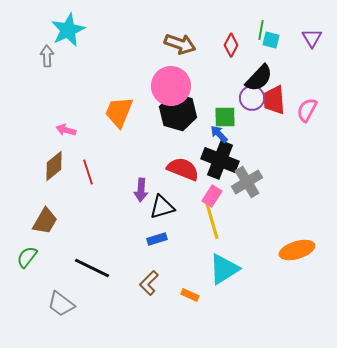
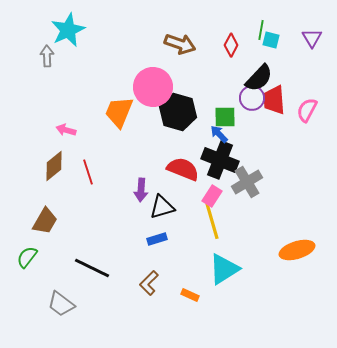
pink circle: moved 18 px left, 1 px down
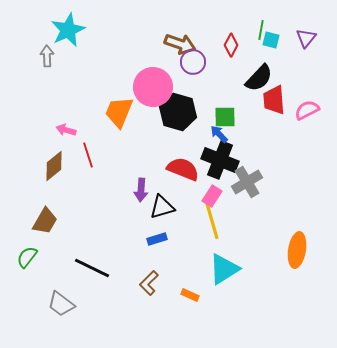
purple triangle: moved 6 px left; rotated 10 degrees clockwise
purple circle: moved 59 px left, 36 px up
pink semicircle: rotated 35 degrees clockwise
red line: moved 17 px up
orange ellipse: rotated 64 degrees counterclockwise
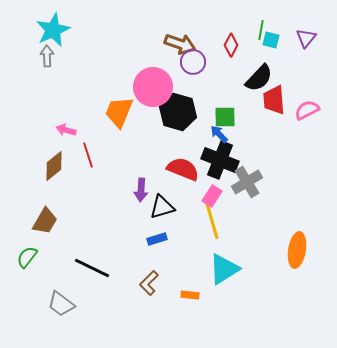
cyan star: moved 15 px left
orange rectangle: rotated 18 degrees counterclockwise
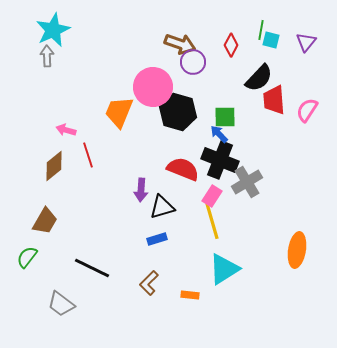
purple triangle: moved 4 px down
pink semicircle: rotated 30 degrees counterclockwise
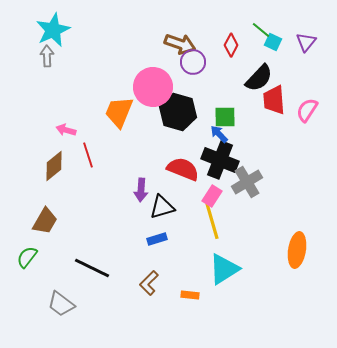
green line: rotated 60 degrees counterclockwise
cyan square: moved 2 px right, 2 px down; rotated 12 degrees clockwise
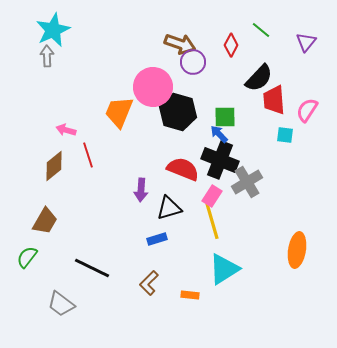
cyan square: moved 12 px right, 93 px down; rotated 18 degrees counterclockwise
black triangle: moved 7 px right, 1 px down
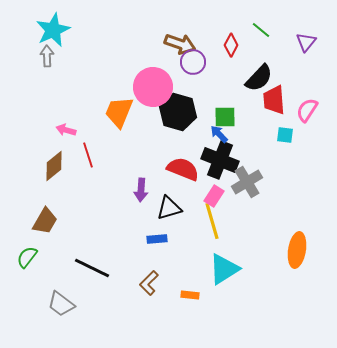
pink rectangle: moved 2 px right
blue rectangle: rotated 12 degrees clockwise
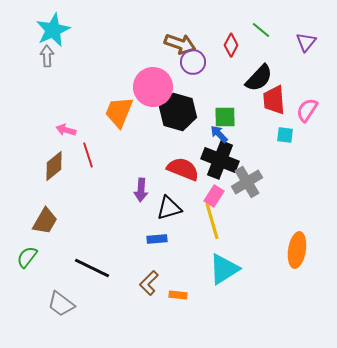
orange rectangle: moved 12 px left
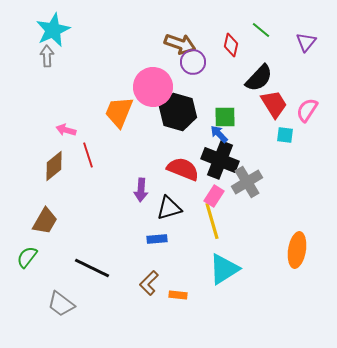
red diamond: rotated 15 degrees counterclockwise
red trapezoid: moved 4 px down; rotated 152 degrees clockwise
